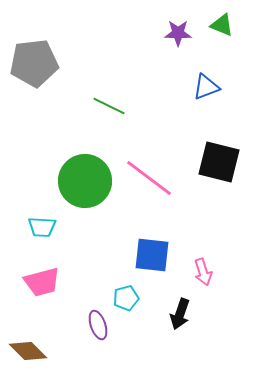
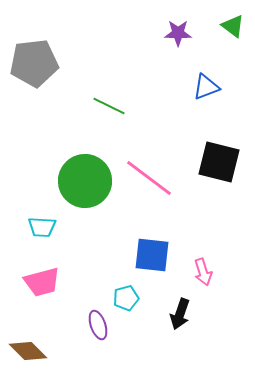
green triangle: moved 11 px right, 1 px down; rotated 15 degrees clockwise
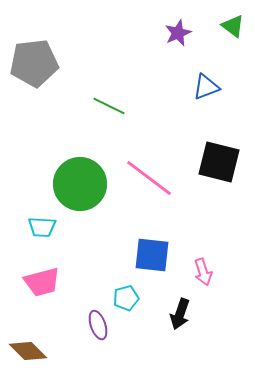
purple star: rotated 24 degrees counterclockwise
green circle: moved 5 px left, 3 px down
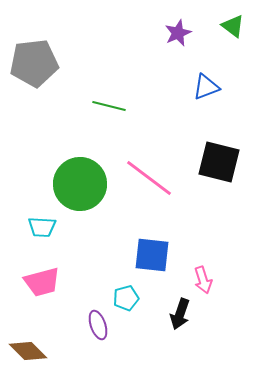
green line: rotated 12 degrees counterclockwise
pink arrow: moved 8 px down
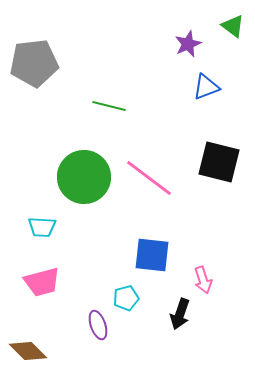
purple star: moved 10 px right, 11 px down
green circle: moved 4 px right, 7 px up
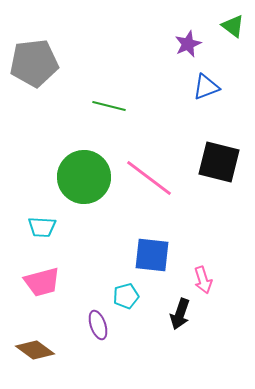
cyan pentagon: moved 2 px up
brown diamond: moved 7 px right, 1 px up; rotated 9 degrees counterclockwise
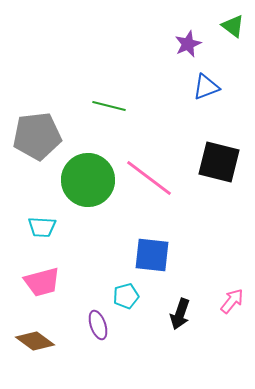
gray pentagon: moved 3 px right, 73 px down
green circle: moved 4 px right, 3 px down
pink arrow: moved 29 px right, 21 px down; rotated 124 degrees counterclockwise
brown diamond: moved 9 px up
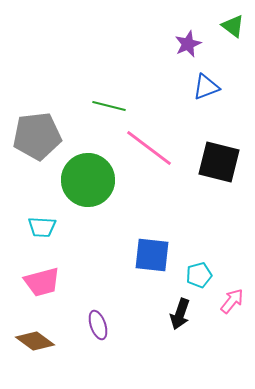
pink line: moved 30 px up
cyan pentagon: moved 73 px right, 21 px up
